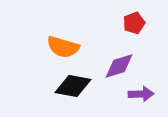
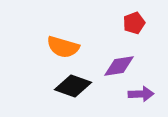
purple diamond: rotated 8 degrees clockwise
black diamond: rotated 9 degrees clockwise
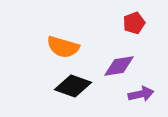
purple arrow: rotated 10 degrees counterclockwise
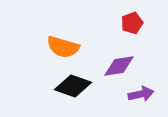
red pentagon: moved 2 px left
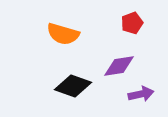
orange semicircle: moved 13 px up
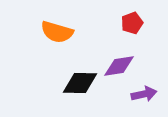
orange semicircle: moved 6 px left, 2 px up
black diamond: moved 7 px right, 3 px up; rotated 18 degrees counterclockwise
purple arrow: moved 3 px right
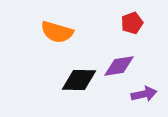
black diamond: moved 1 px left, 3 px up
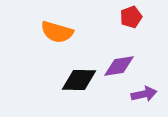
red pentagon: moved 1 px left, 6 px up
